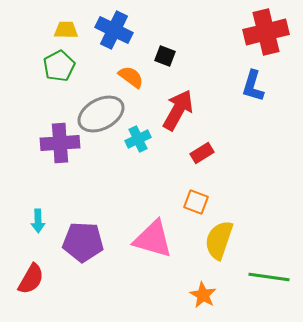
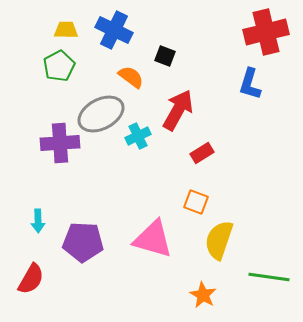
blue L-shape: moved 3 px left, 2 px up
cyan cross: moved 3 px up
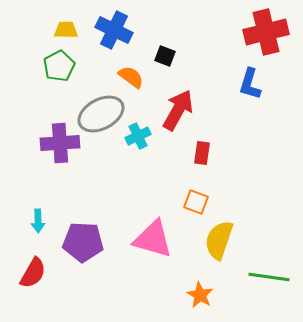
red rectangle: rotated 50 degrees counterclockwise
red semicircle: moved 2 px right, 6 px up
orange star: moved 3 px left
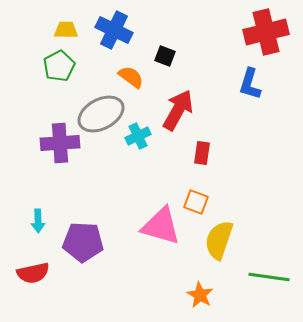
pink triangle: moved 8 px right, 13 px up
red semicircle: rotated 48 degrees clockwise
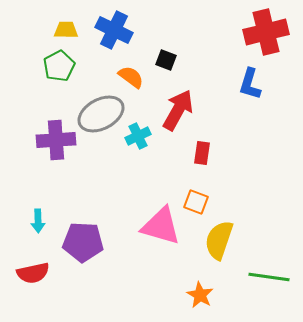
black square: moved 1 px right, 4 px down
purple cross: moved 4 px left, 3 px up
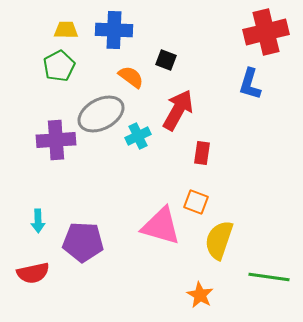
blue cross: rotated 24 degrees counterclockwise
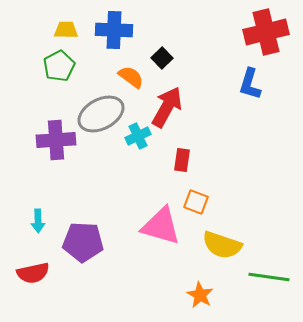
black square: moved 4 px left, 2 px up; rotated 25 degrees clockwise
red arrow: moved 11 px left, 3 px up
red rectangle: moved 20 px left, 7 px down
yellow semicircle: moved 3 px right, 5 px down; rotated 90 degrees counterclockwise
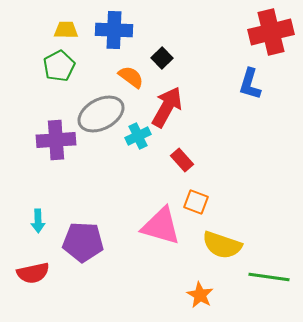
red cross: moved 5 px right
red rectangle: rotated 50 degrees counterclockwise
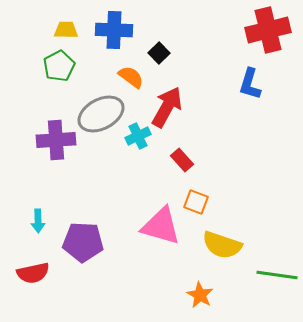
red cross: moved 3 px left, 2 px up
black square: moved 3 px left, 5 px up
green line: moved 8 px right, 2 px up
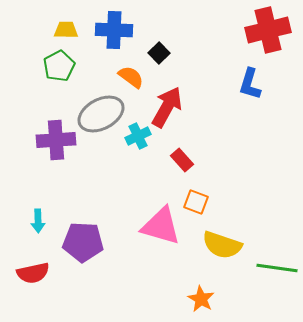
green line: moved 7 px up
orange star: moved 1 px right, 4 px down
